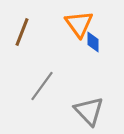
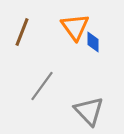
orange triangle: moved 4 px left, 3 px down
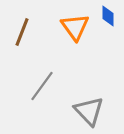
blue diamond: moved 15 px right, 26 px up
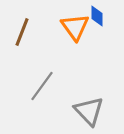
blue diamond: moved 11 px left
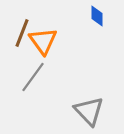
orange triangle: moved 32 px left, 14 px down
brown line: moved 1 px down
gray line: moved 9 px left, 9 px up
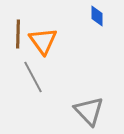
brown line: moved 4 px left, 1 px down; rotated 20 degrees counterclockwise
gray line: rotated 64 degrees counterclockwise
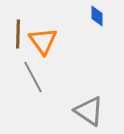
gray triangle: rotated 12 degrees counterclockwise
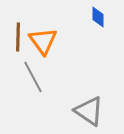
blue diamond: moved 1 px right, 1 px down
brown line: moved 3 px down
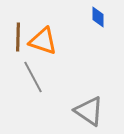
orange triangle: rotated 36 degrees counterclockwise
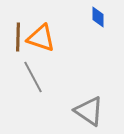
orange triangle: moved 2 px left, 3 px up
